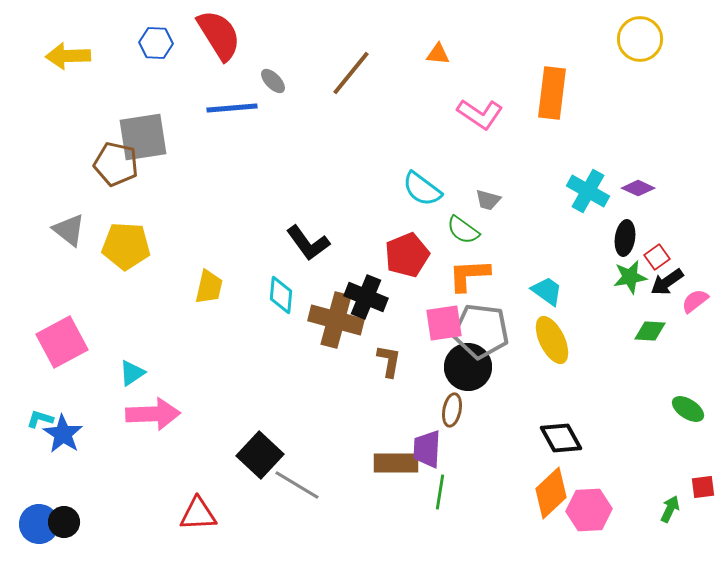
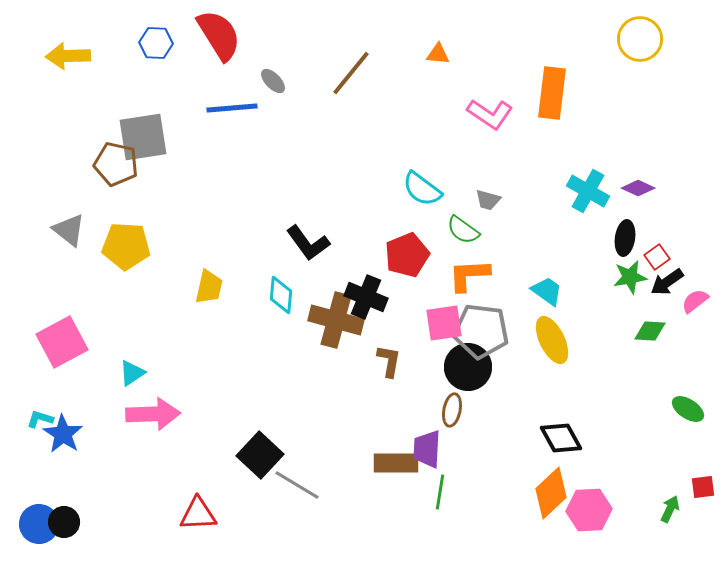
pink L-shape at (480, 114): moved 10 px right
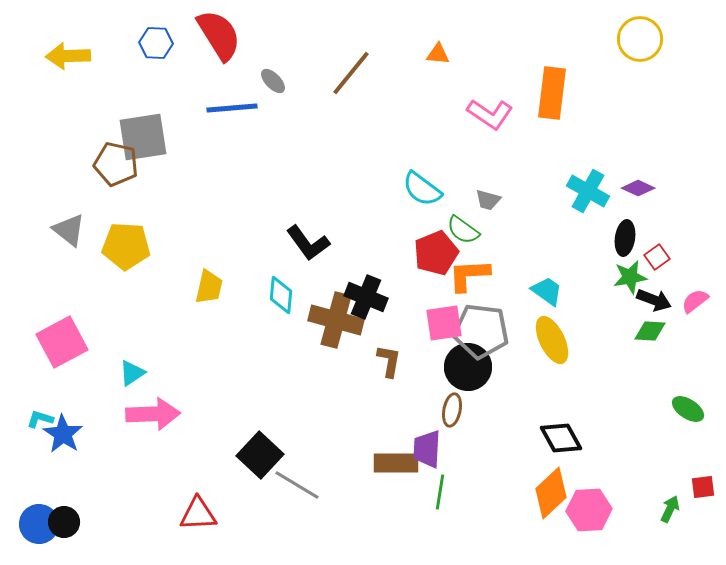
red pentagon at (407, 255): moved 29 px right, 2 px up
black arrow at (667, 282): moved 13 px left, 18 px down; rotated 124 degrees counterclockwise
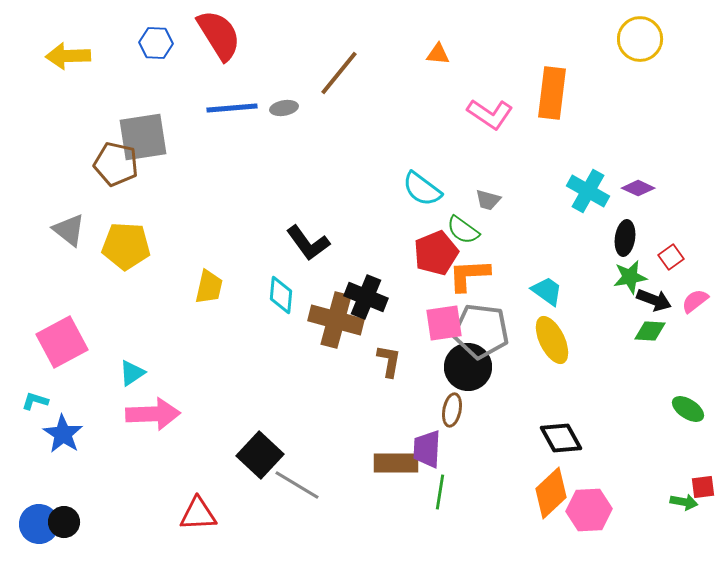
brown line at (351, 73): moved 12 px left
gray ellipse at (273, 81): moved 11 px right, 27 px down; rotated 56 degrees counterclockwise
red square at (657, 257): moved 14 px right
cyan L-shape at (40, 419): moved 5 px left, 18 px up
green arrow at (670, 509): moved 14 px right, 7 px up; rotated 76 degrees clockwise
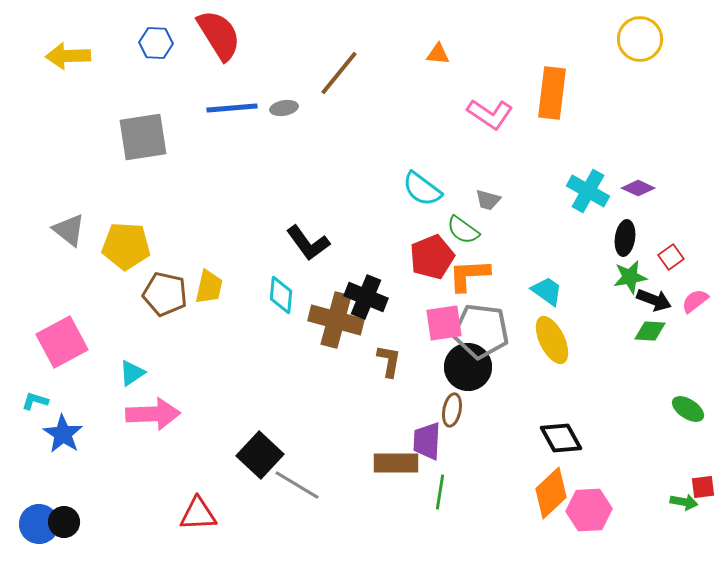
brown pentagon at (116, 164): moved 49 px right, 130 px down
red pentagon at (436, 253): moved 4 px left, 4 px down
purple trapezoid at (427, 449): moved 8 px up
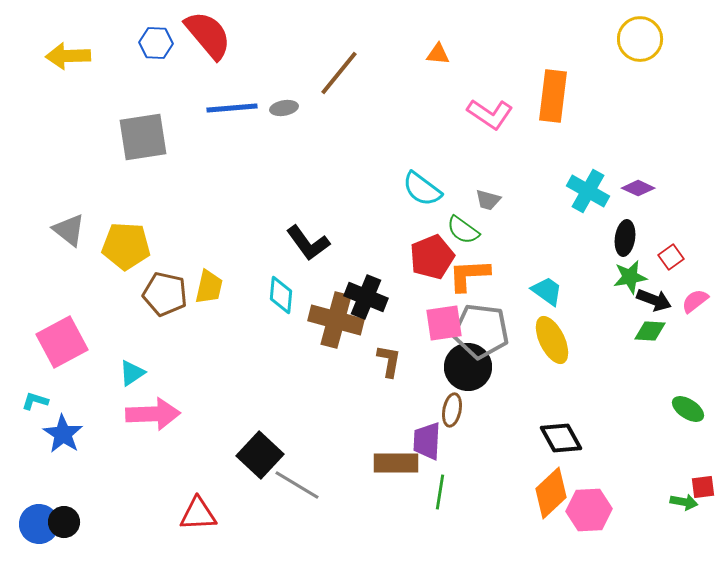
red semicircle at (219, 35): moved 11 px left; rotated 8 degrees counterclockwise
orange rectangle at (552, 93): moved 1 px right, 3 px down
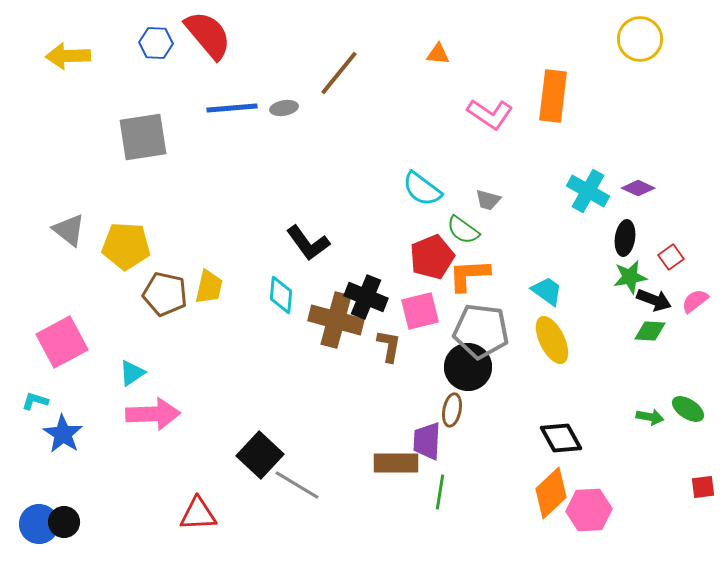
pink square at (444, 323): moved 24 px left, 12 px up; rotated 6 degrees counterclockwise
brown L-shape at (389, 361): moved 15 px up
green arrow at (684, 502): moved 34 px left, 85 px up
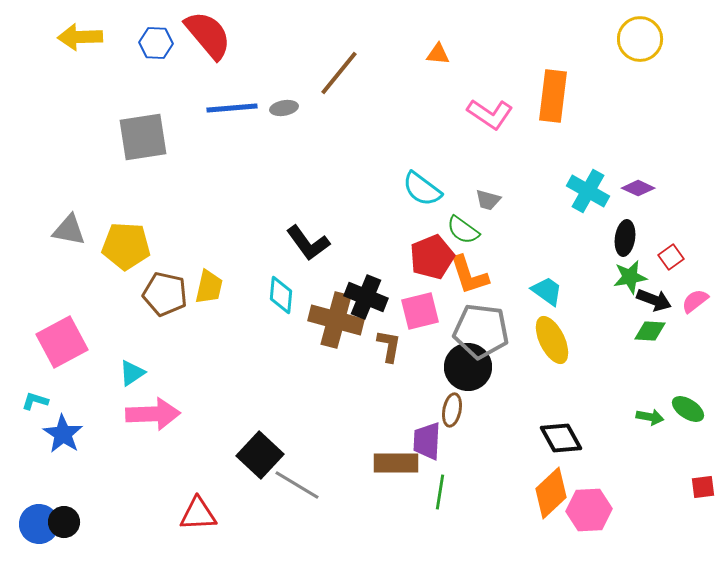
yellow arrow at (68, 56): moved 12 px right, 19 px up
gray triangle at (69, 230): rotated 27 degrees counterclockwise
orange L-shape at (469, 275): rotated 105 degrees counterclockwise
